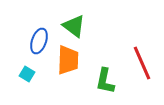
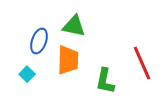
green triangle: rotated 25 degrees counterclockwise
cyan square: rotated 14 degrees clockwise
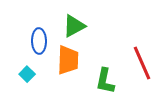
green triangle: rotated 40 degrees counterclockwise
blue ellipse: rotated 20 degrees counterclockwise
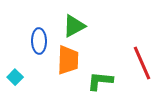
cyan square: moved 12 px left, 3 px down
green L-shape: moved 5 px left; rotated 84 degrees clockwise
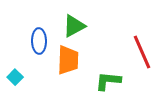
red line: moved 11 px up
green L-shape: moved 8 px right
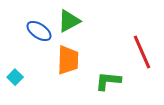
green triangle: moved 5 px left, 5 px up
blue ellipse: moved 10 px up; rotated 55 degrees counterclockwise
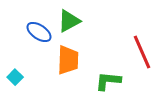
blue ellipse: moved 1 px down
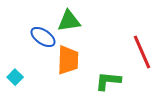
green triangle: rotated 20 degrees clockwise
blue ellipse: moved 4 px right, 5 px down
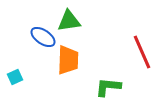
cyan square: rotated 21 degrees clockwise
green L-shape: moved 6 px down
